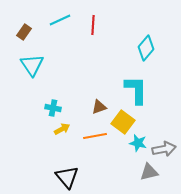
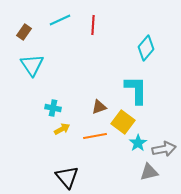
cyan star: rotated 24 degrees clockwise
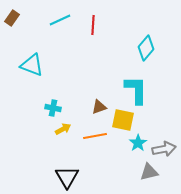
brown rectangle: moved 12 px left, 14 px up
cyan triangle: rotated 35 degrees counterclockwise
yellow square: moved 2 px up; rotated 25 degrees counterclockwise
yellow arrow: moved 1 px right
black triangle: rotated 10 degrees clockwise
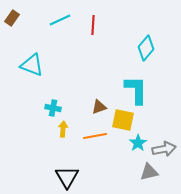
yellow arrow: rotated 56 degrees counterclockwise
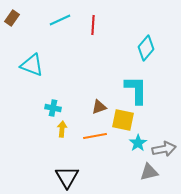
yellow arrow: moved 1 px left
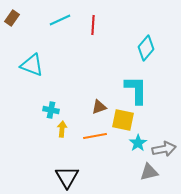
cyan cross: moved 2 px left, 2 px down
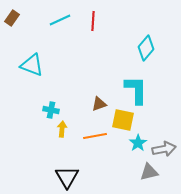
red line: moved 4 px up
brown triangle: moved 3 px up
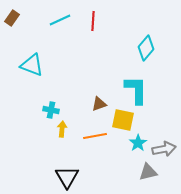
gray triangle: moved 1 px left
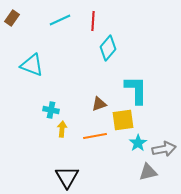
cyan diamond: moved 38 px left
yellow square: rotated 20 degrees counterclockwise
